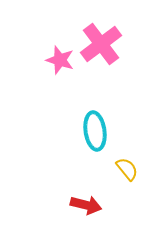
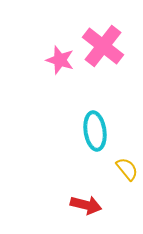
pink cross: moved 2 px right, 2 px down; rotated 15 degrees counterclockwise
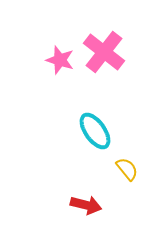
pink cross: moved 1 px right, 6 px down
cyan ellipse: rotated 27 degrees counterclockwise
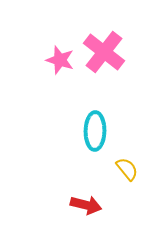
cyan ellipse: rotated 36 degrees clockwise
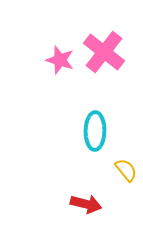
yellow semicircle: moved 1 px left, 1 px down
red arrow: moved 1 px up
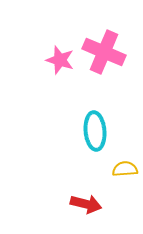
pink cross: rotated 15 degrees counterclockwise
cyan ellipse: rotated 6 degrees counterclockwise
yellow semicircle: moved 1 px left, 1 px up; rotated 55 degrees counterclockwise
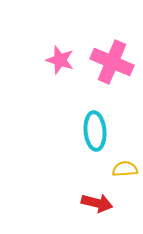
pink cross: moved 8 px right, 10 px down
red arrow: moved 11 px right, 1 px up
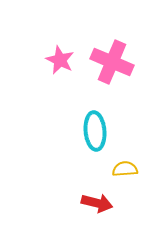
pink star: rotated 8 degrees clockwise
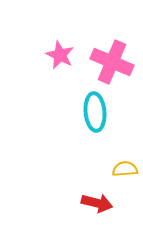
pink star: moved 5 px up
cyan ellipse: moved 19 px up
